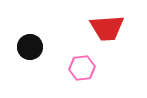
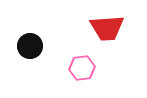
black circle: moved 1 px up
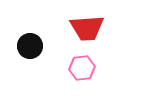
red trapezoid: moved 20 px left
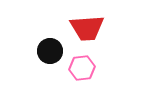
black circle: moved 20 px right, 5 px down
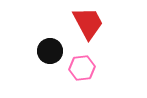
red trapezoid: moved 1 px right, 5 px up; rotated 114 degrees counterclockwise
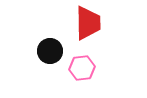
red trapezoid: rotated 27 degrees clockwise
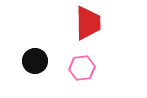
black circle: moved 15 px left, 10 px down
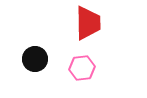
black circle: moved 2 px up
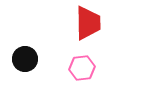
black circle: moved 10 px left
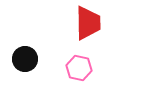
pink hexagon: moved 3 px left; rotated 20 degrees clockwise
